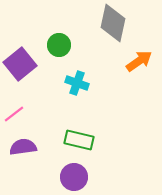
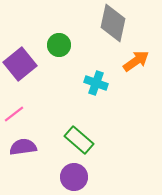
orange arrow: moved 3 px left
cyan cross: moved 19 px right
green rectangle: rotated 28 degrees clockwise
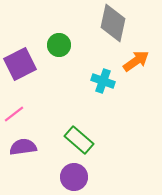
purple square: rotated 12 degrees clockwise
cyan cross: moved 7 px right, 2 px up
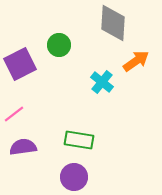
gray diamond: rotated 9 degrees counterclockwise
cyan cross: moved 1 px left, 1 px down; rotated 20 degrees clockwise
green rectangle: rotated 32 degrees counterclockwise
